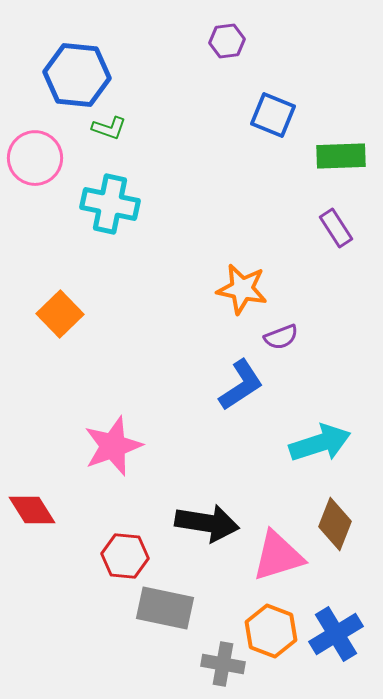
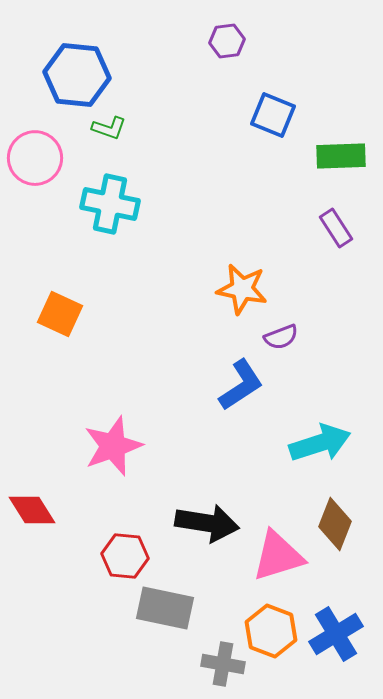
orange square: rotated 21 degrees counterclockwise
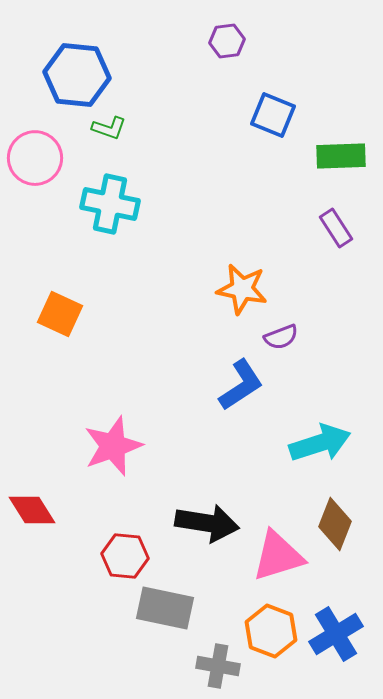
gray cross: moved 5 px left, 2 px down
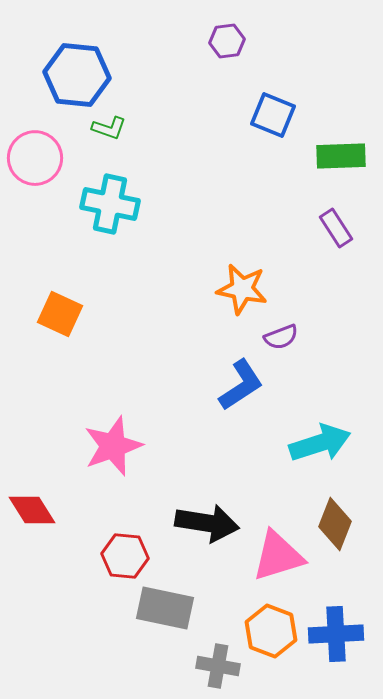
blue cross: rotated 28 degrees clockwise
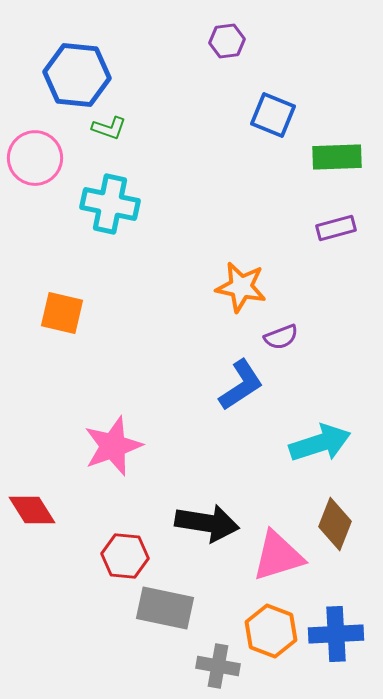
green rectangle: moved 4 px left, 1 px down
purple rectangle: rotated 72 degrees counterclockwise
orange star: moved 1 px left, 2 px up
orange square: moved 2 px right, 1 px up; rotated 12 degrees counterclockwise
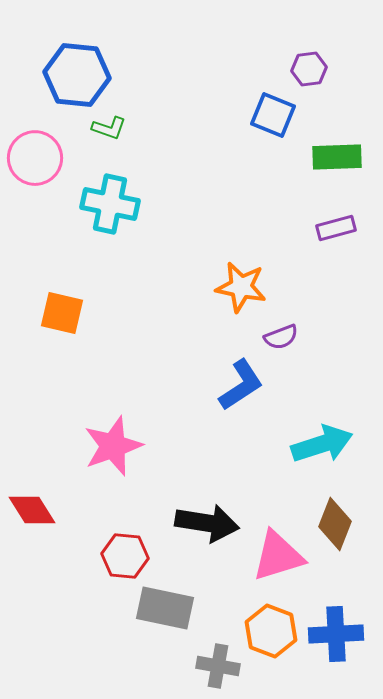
purple hexagon: moved 82 px right, 28 px down
cyan arrow: moved 2 px right, 1 px down
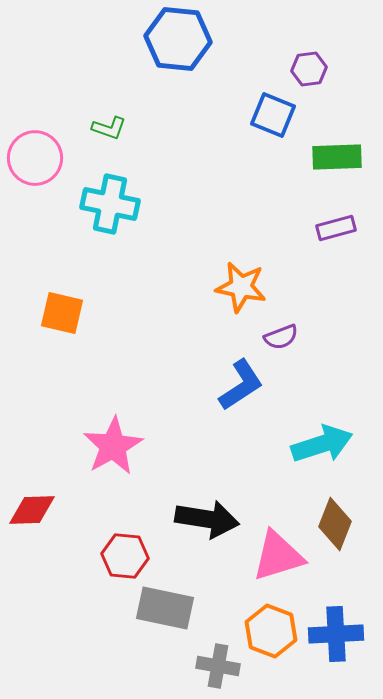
blue hexagon: moved 101 px right, 36 px up
pink star: rotated 10 degrees counterclockwise
red diamond: rotated 60 degrees counterclockwise
black arrow: moved 4 px up
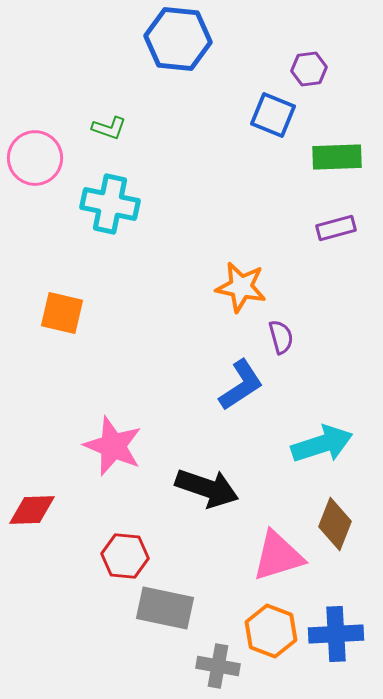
purple semicircle: rotated 84 degrees counterclockwise
pink star: rotated 20 degrees counterclockwise
black arrow: moved 31 px up; rotated 10 degrees clockwise
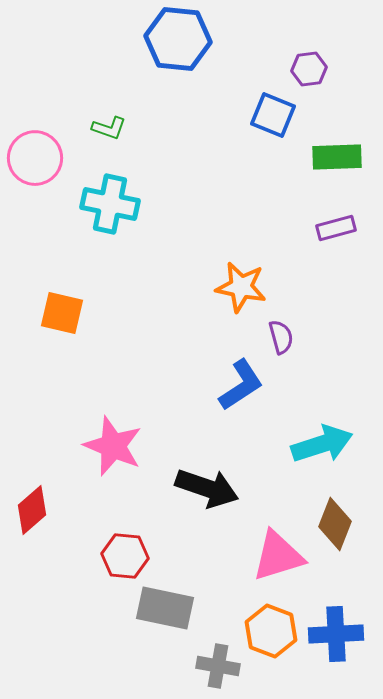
red diamond: rotated 39 degrees counterclockwise
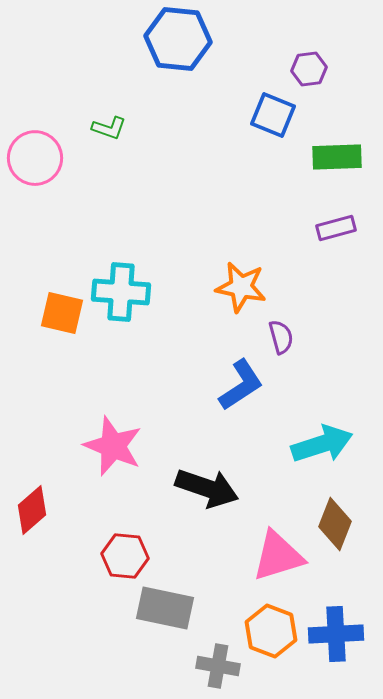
cyan cross: moved 11 px right, 88 px down; rotated 8 degrees counterclockwise
